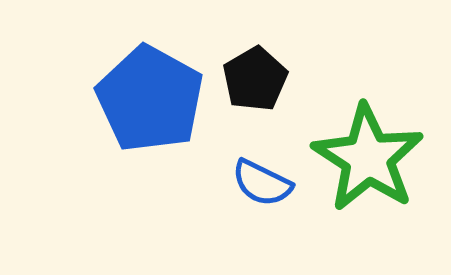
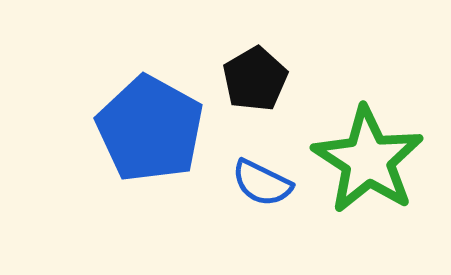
blue pentagon: moved 30 px down
green star: moved 2 px down
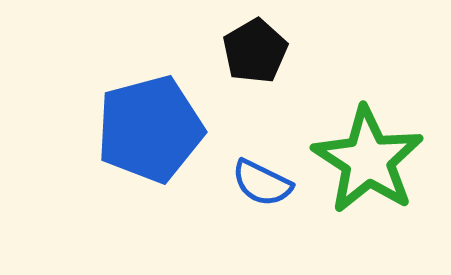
black pentagon: moved 28 px up
blue pentagon: rotated 28 degrees clockwise
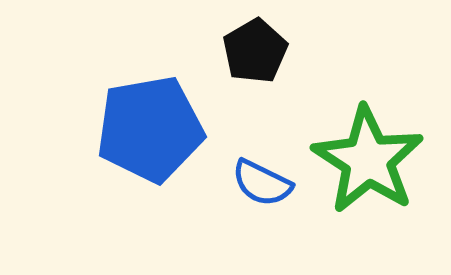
blue pentagon: rotated 5 degrees clockwise
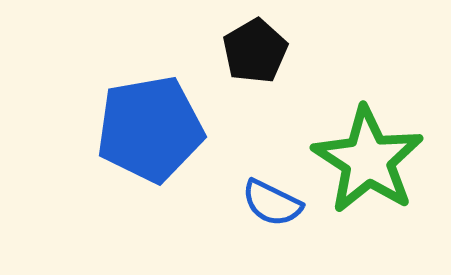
blue semicircle: moved 10 px right, 20 px down
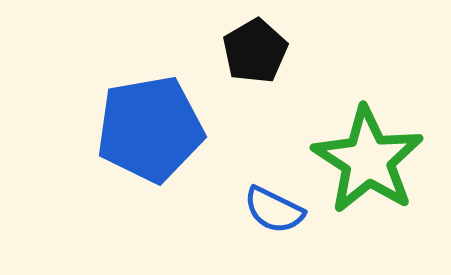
blue semicircle: moved 2 px right, 7 px down
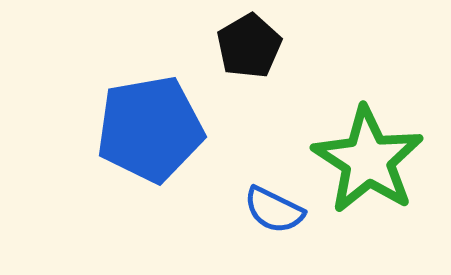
black pentagon: moved 6 px left, 5 px up
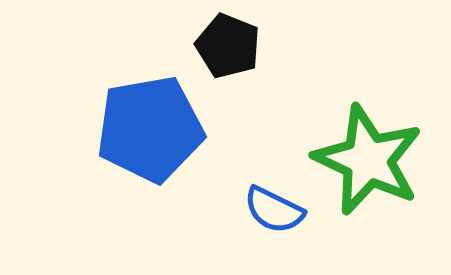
black pentagon: moved 21 px left; rotated 20 degrees counterclockwise
green star: rotated 8 degrees counterclockwise
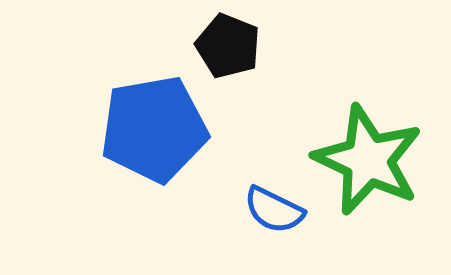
blue pentagon: moved 4 px right
